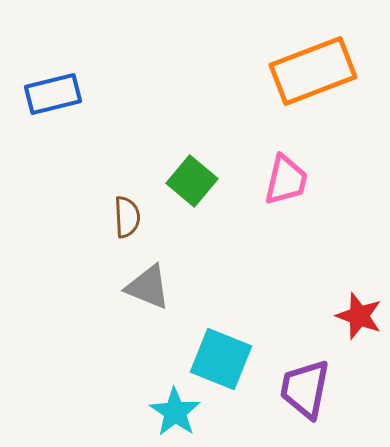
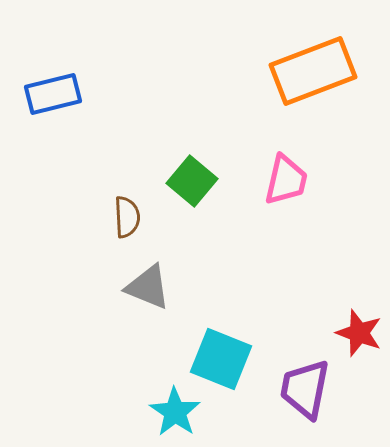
red star: moved 17 px down
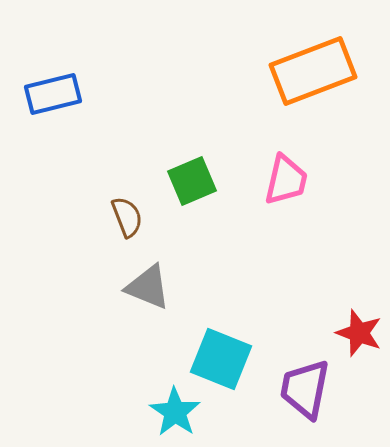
green square: rotated 27 degrees clockwise
brown semicircle: rotated 18 degrees counterclockwise
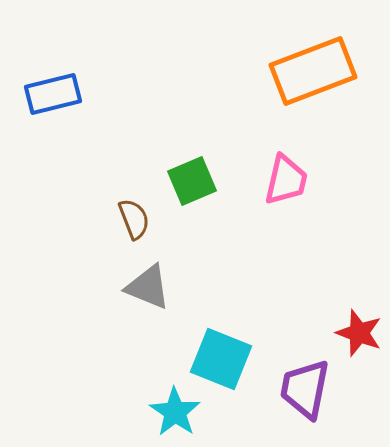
brown semicircle: moved 7 px right, 2 px down
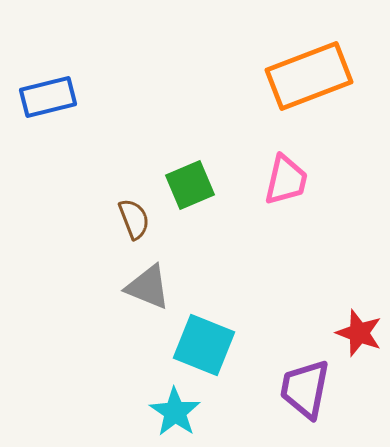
orange rectangle: moved 4 px left, 5 px down
blue rectangle: moved 5 px left, 3 px down
green square: moved 2 px left, 4 px down
cyan square: moved 17 px left, 14 px up
